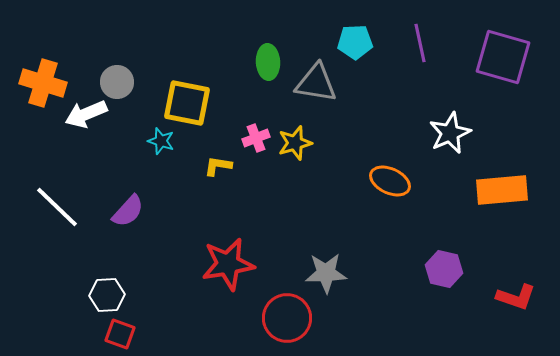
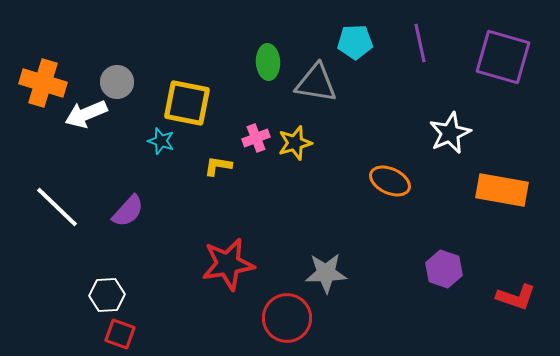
orange rectangle: rotated 15 degrees clockwise
purple hexagon: rotated 6 degrees clockwise
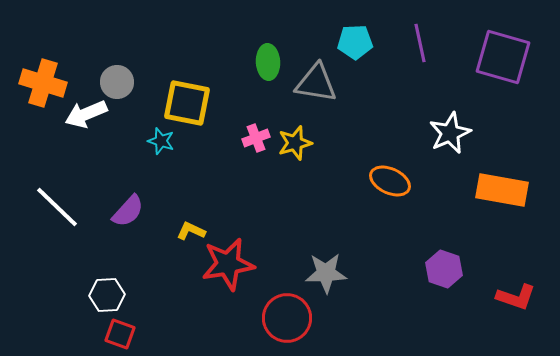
yellow L-shape: moved 27 px left, 65 px down; rotated 16 degrees clockwise
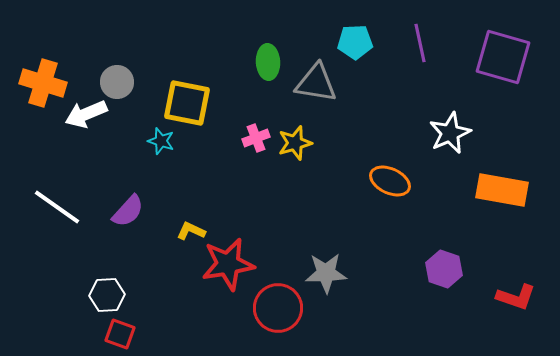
white line: rotated 9 degrees counterclockwise
red circle: moved 9 px left, 10 px up
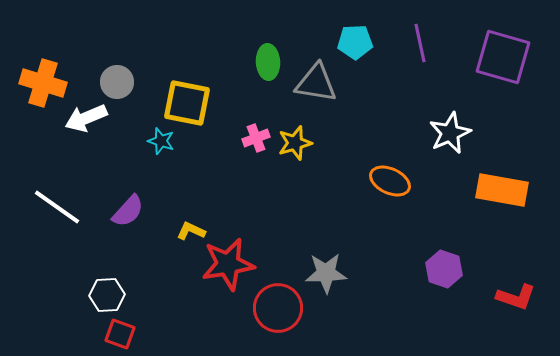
white arrow: moved 4 px down
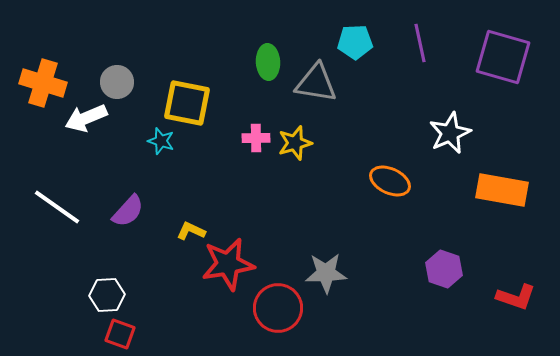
pink cross: rotated 20 degrees clockwise
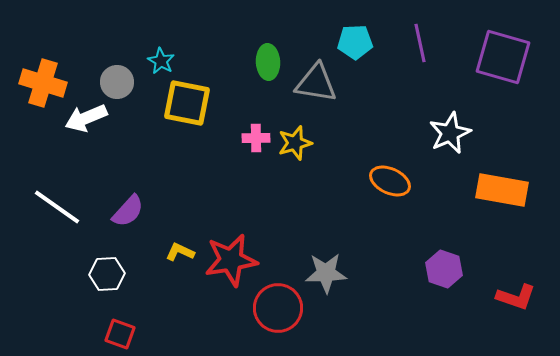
cyan star: moved 80 px up; rotated 12 degrees clockwise
yellow L-shape: moved 11 px left, 21 px down
red star: moved 3 px right, 4 px up
white hexagon: moved 21 px up
